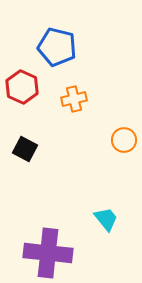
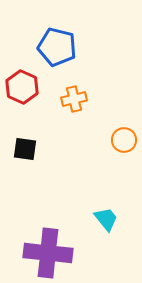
black square: rotated 20 degrees counterclockwise
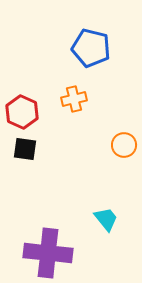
blue pentagon: moved 34 px right, 1 px down
red hexagon: moved 25 px down
orange circle: moved 5 px down
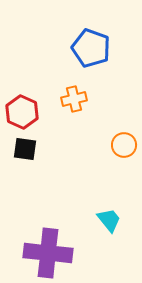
blue pentagon: rotated 6 degrees clockwise
cyan trapezoid: moved 3 px right, 1 px down
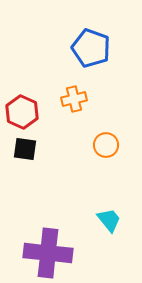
orange circle: moved 18 px left
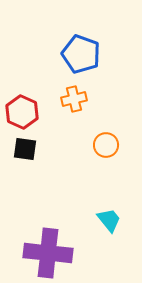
blue pentagon: moved 10 px left, 6 px down
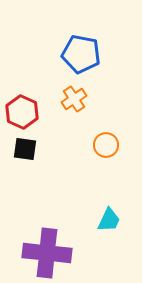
blue pentagon: rotated 9 degrees counterclockwise
orange cross: rotated 20 degrees counterclockwise
cyan trapezoid: rotated 64 degrees clockwise
purple cross: moved 1 px left
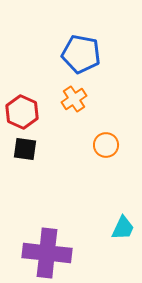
cyan trapezoid: moved 14 px right, 8 px down
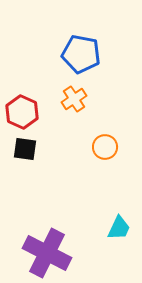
orange circle: moved 1 px left, 2 px down
cyan trapezoid: moved 4 px left
purple cross: rotated 21 degrees clockwise
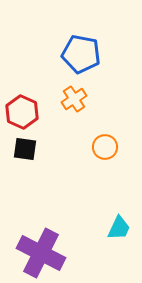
purple cross: moved 6 px left
